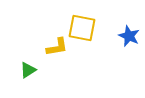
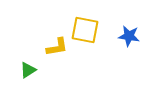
yellow square: moved 3 px right, 2 px down
blue star: rotated 15 degrees counterclockwise
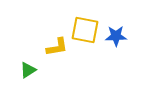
blue star: moved 13 px left; rotated 10 degrees counterclockwise
